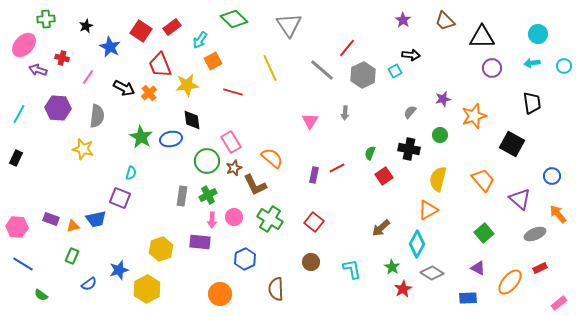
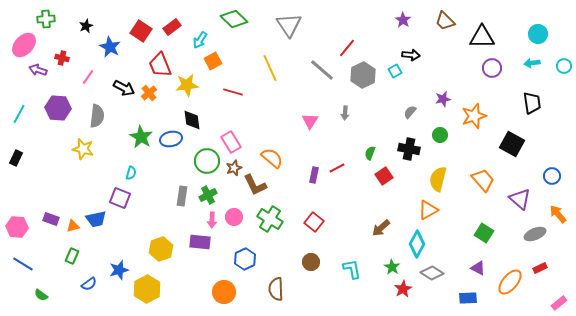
green square at (484, 233): rotated 18 degrees counterclockwise
orange circle at (220, 294): moved 4 px right, 2 px up
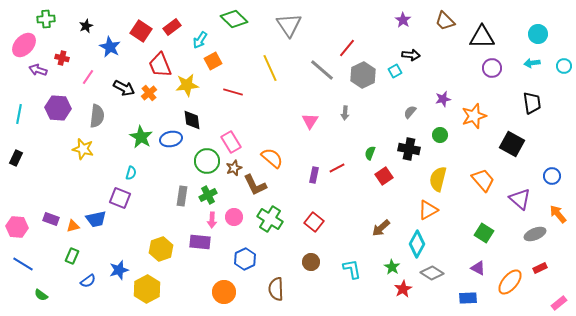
cyan line at (19, 114): rotated 18 degrees counterclockwise
blue semicircle at (89, 284): moved 1 px left, 3 px up
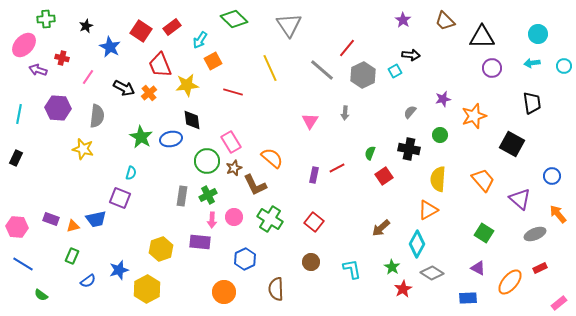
yellow semicircle at (438, 179): rotated 10 degrees counterclockwise
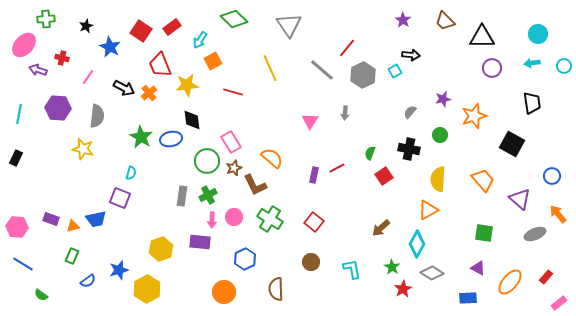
green square at (484, 233): rotated 24 degrees counterclockwise
red rectangle at (540, 268): moved 6 px right, 9 px down; rotated 24 degrees counterclockwise
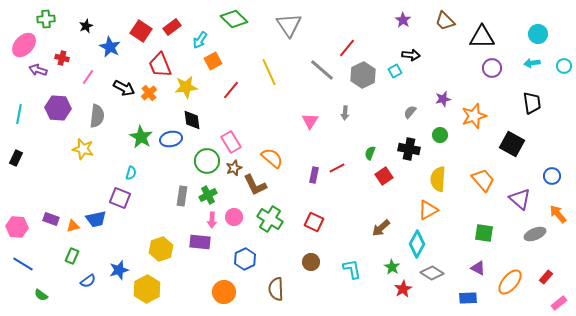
yellow line at (270, 68): moved 1 px left, 4 px down
yellow star at (187, 85): moved 1 px left, 2 px down
red line at (233, 92): moved 2 px left, 2 px up; rotated 66 degrees counterclockwise
red square at (314, 222): rotated 12 degrees counterclockwise
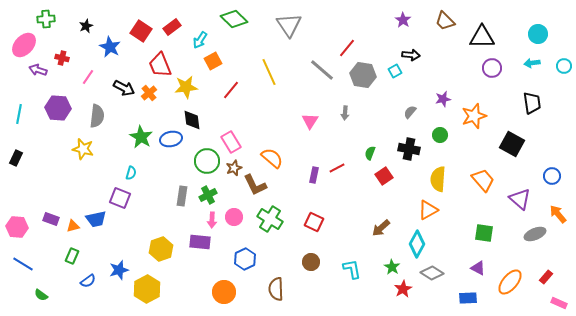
gray hexagon at (363, 75): rotated 25 degrees counterclockwise
pink rectangle at (559, 303): rotated 63 degrees clockwise
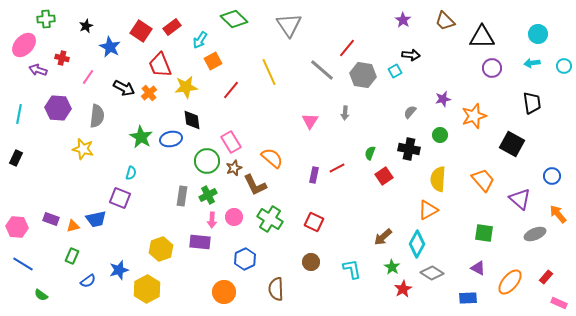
brown arrow at (381, 228): moved 2 px right, 9 px down
